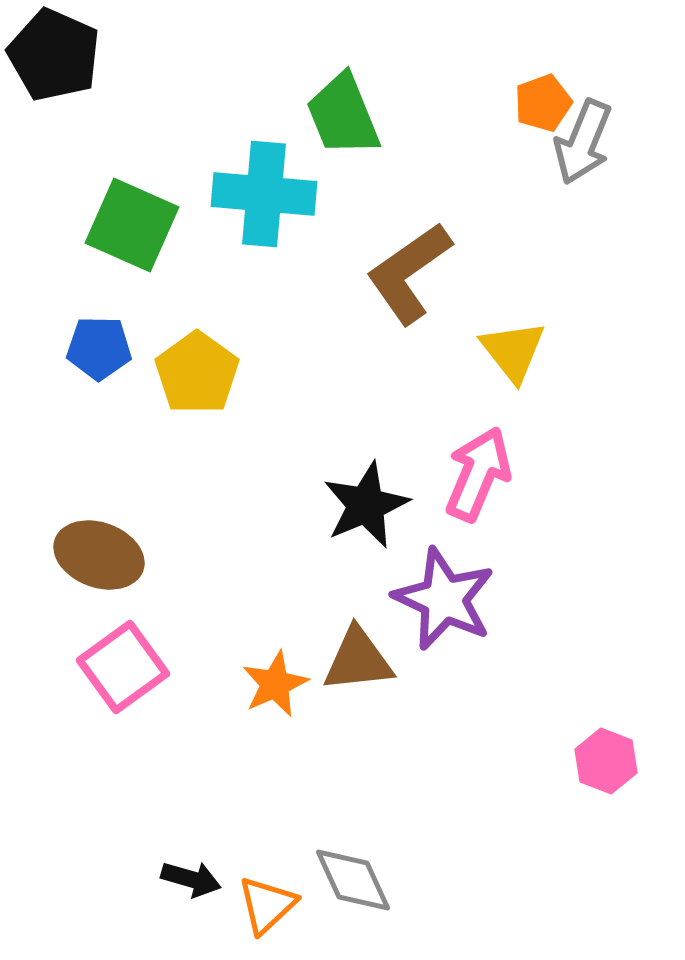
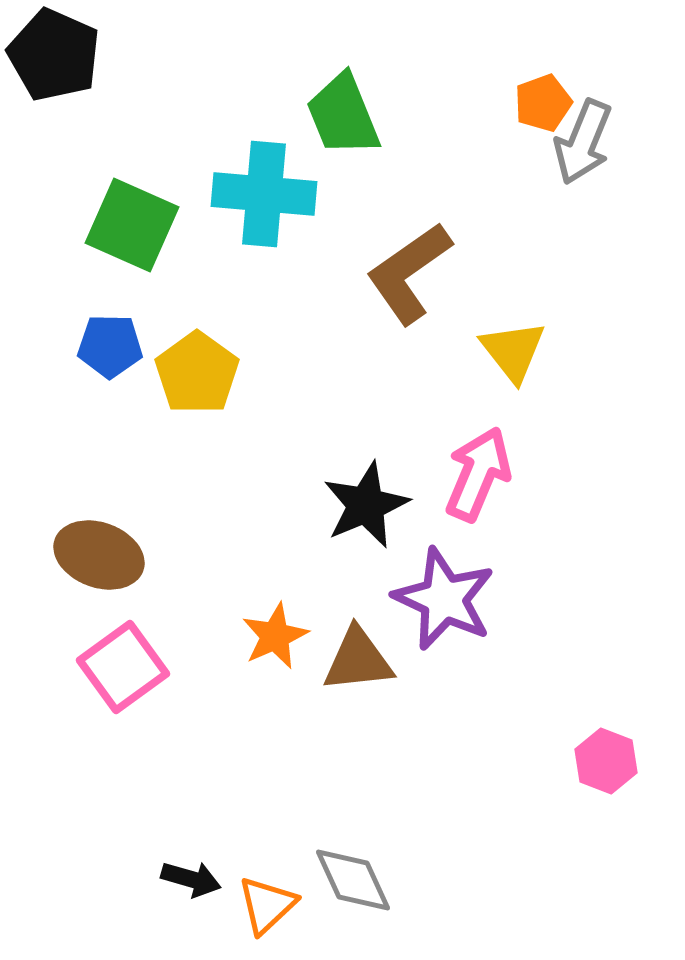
blue pentagon: moved 11 px right, 2 px up
orange star: moved 48 px up
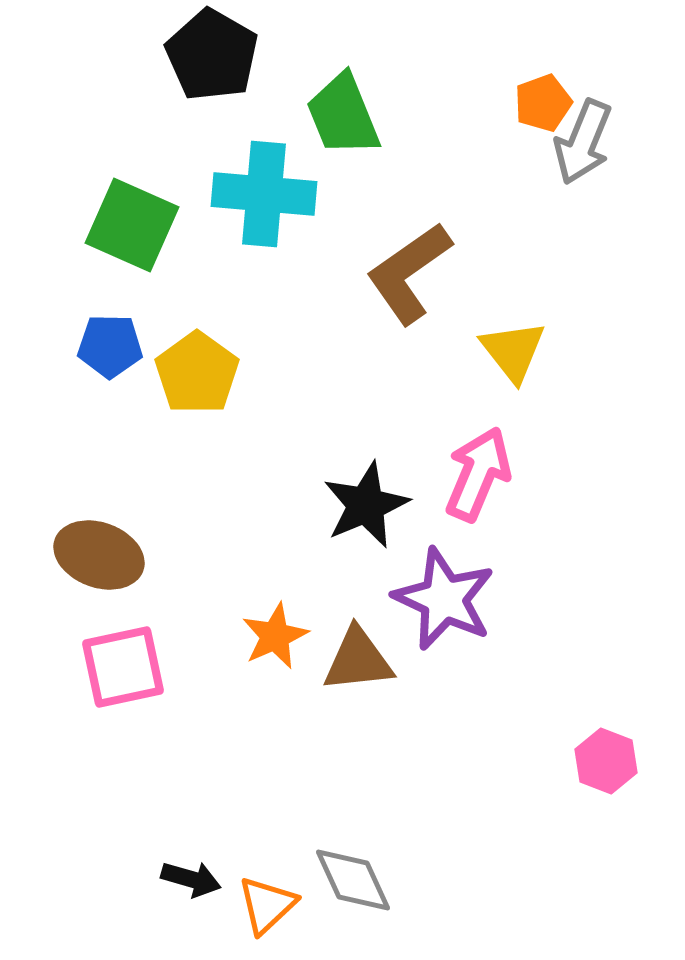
black pentagon: moved 158 px right; rotated 6 degrees clockwise
pink square: rotated 24 degrees clockwise
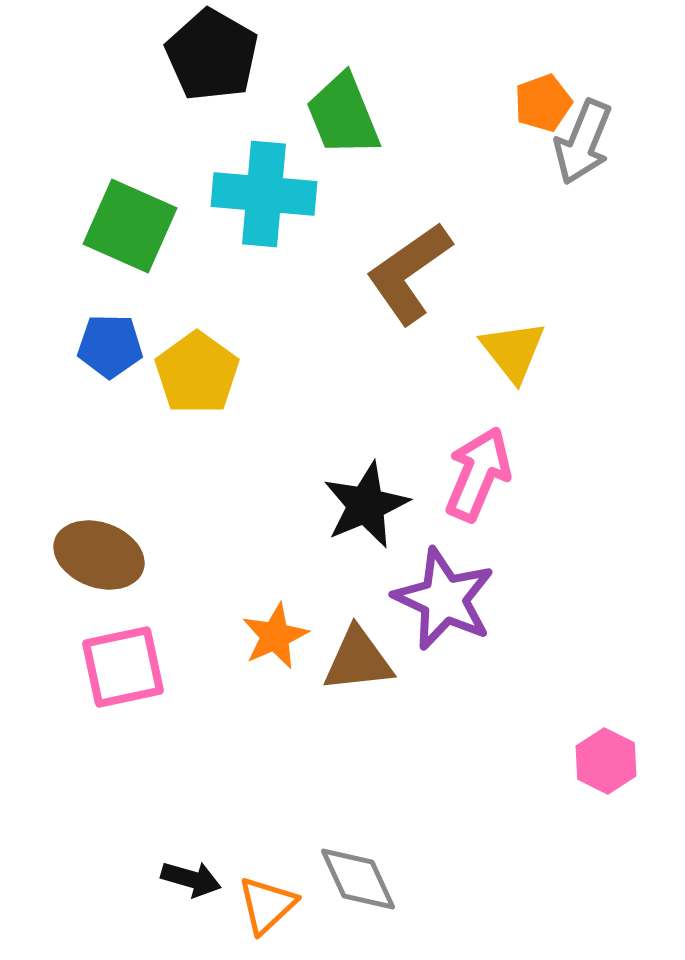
green square: moved 2 px left, 1 px down
pink hexagon: rotated 6 degrees clockwise
gray diamond: moved 5 px right, 1 px up
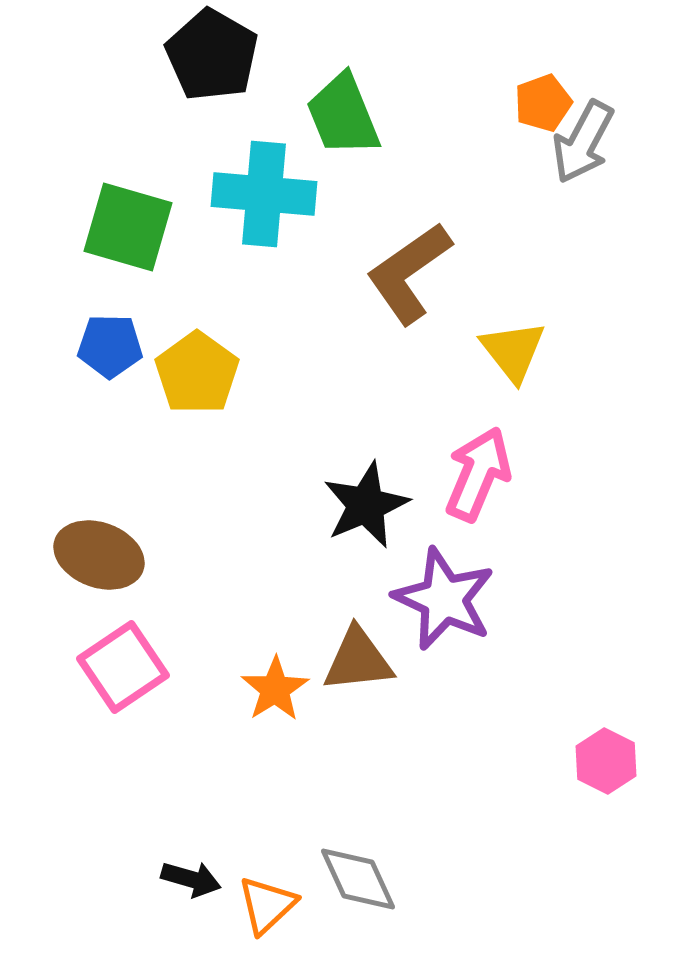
gray arrow: rotated 6 degrees clockwise
green square: moved 2 px left, 1 px down; rotated 8 degrees counterclockwise
orange star: moved 53 px down; rotated 8 degrees counterclockwise
pink square: rotated 22 degrees counterclockwise
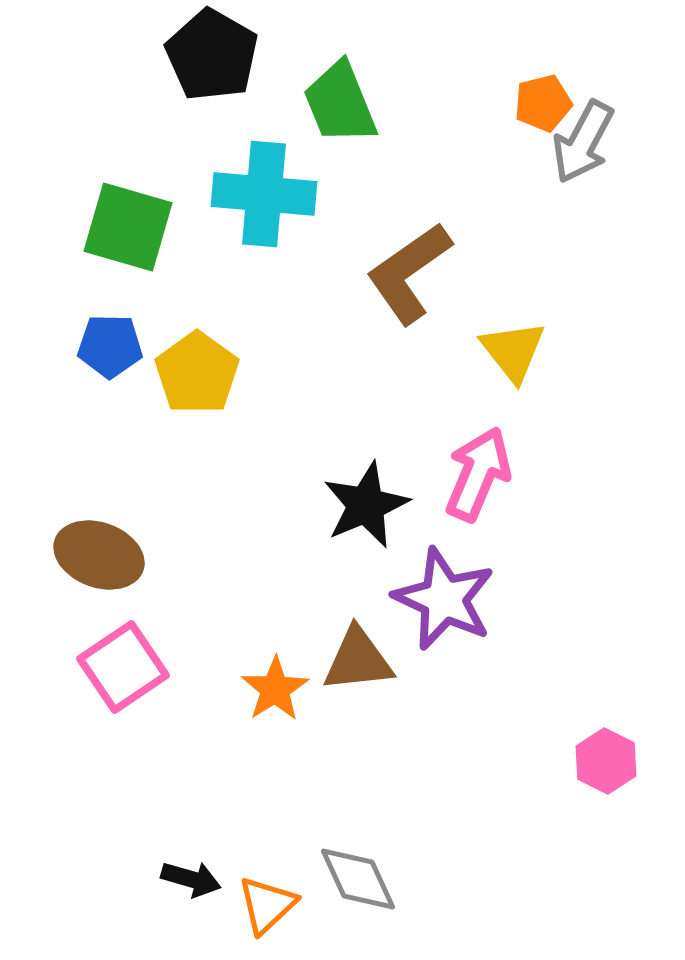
orange pentagon: rotated 6 degrees clockwise
green trapezoid: moved 3 px left, 12 px up
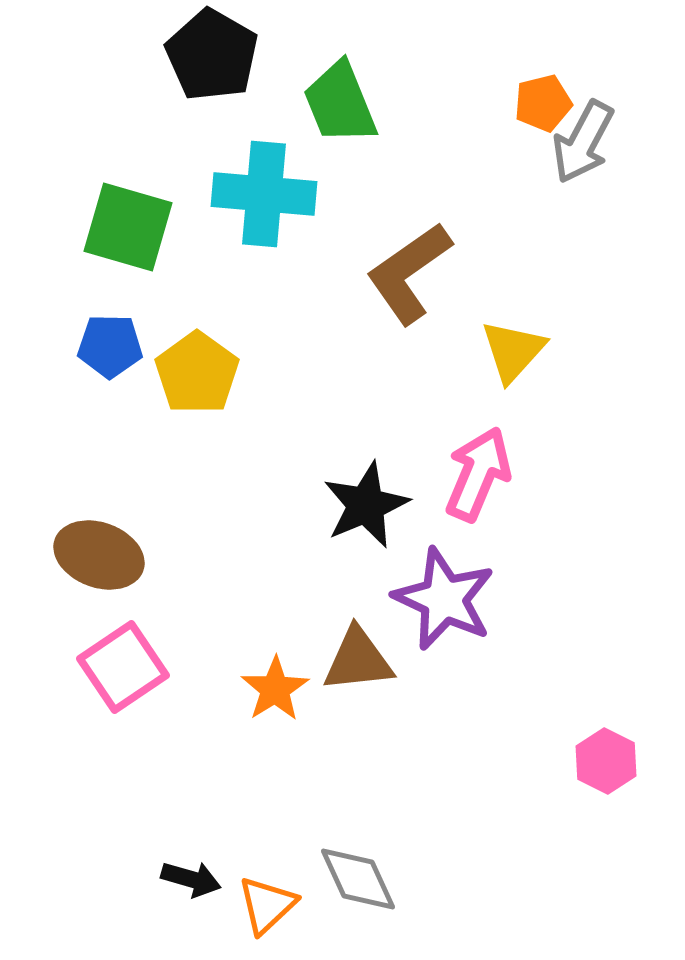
yellow triangle: rotated 20 degrees clockwise
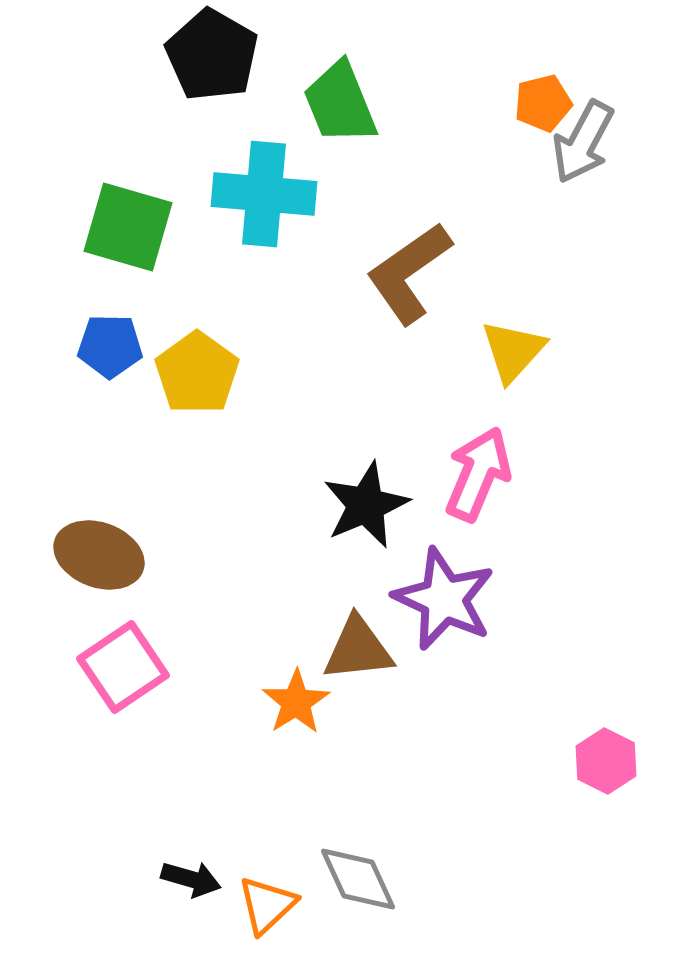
brown triangle: moved 11 px up
orange star: moved 21 px right, 13 px down
